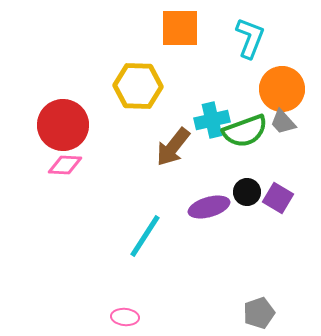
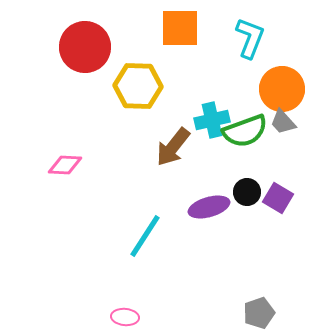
red circle: moved 22 px right, 78 px up
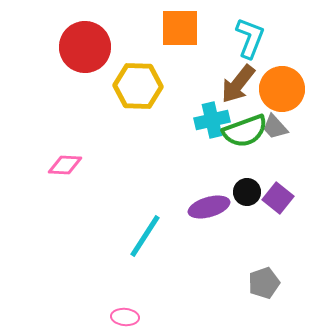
gray trapezoid: moved 8 px left, 5 px down
brown arrow: moved 65 px right, 63 px up
purple square: rotated 8 degrees clockwise
gray pentagon: moved 5 px right, 30 px up
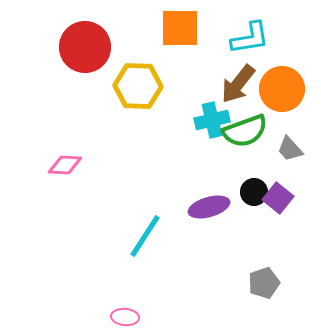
cyan L-shape: rotated 60 degrees clockwise
gray trapezoid: moved 15 px right, 22 px down
black circle: moved 7 px right
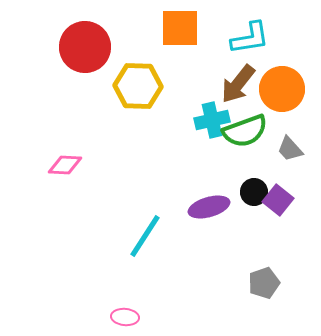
purple square: moved 2 px down
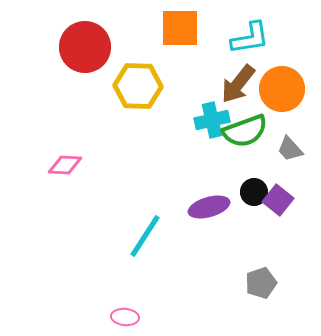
gray pentagon: moved 3 px left
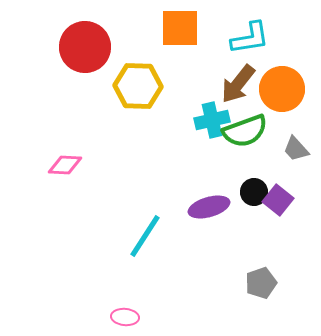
gray trapezoid: moved 6 px right
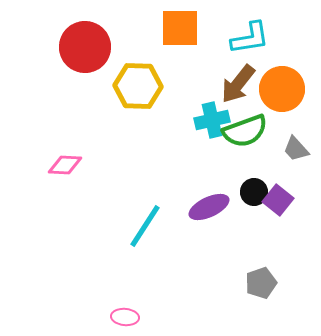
purple ellipse: rotated 9 degrees counterclockwise
cyan line: moved 10 px up
